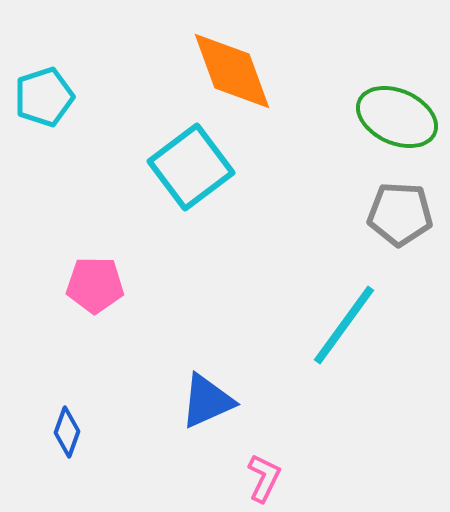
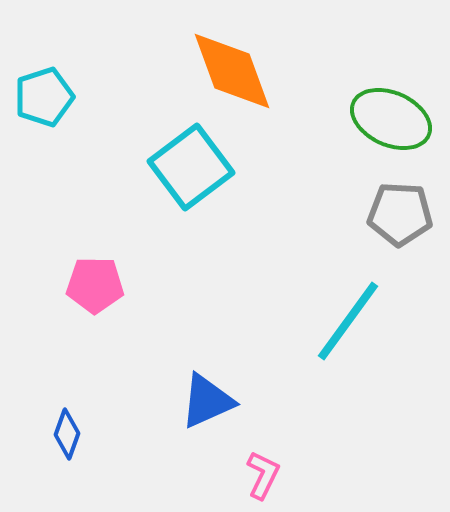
green ellipse: moved 6 px left, 2 px down
cyan line: moved 4 px right, 4 px up
blue diamond: moved 2 px down
pink L-shape: moved 1 px left, 3 px up
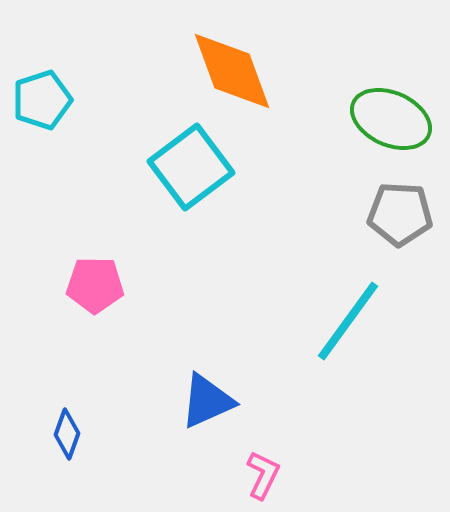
cyan pentagon: moved 2 px left, 3 px down
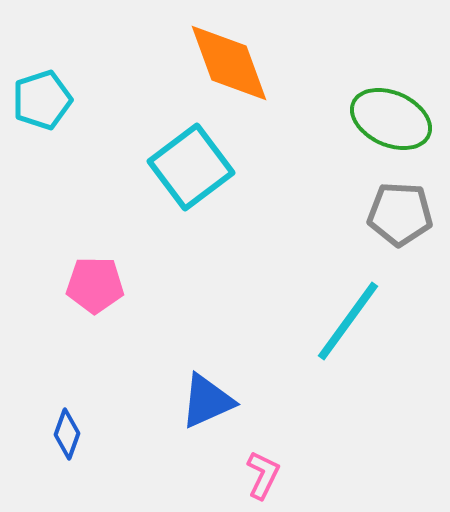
orange diamond: moved 3 px left, 8 px up
